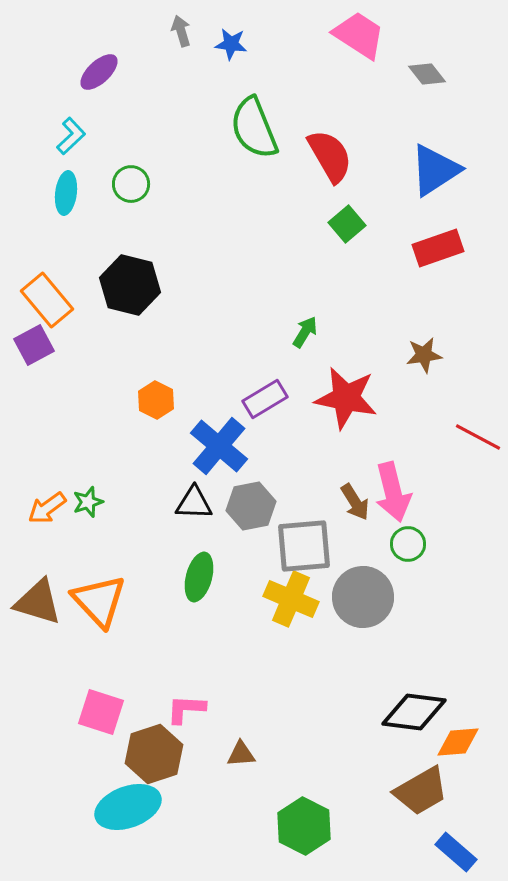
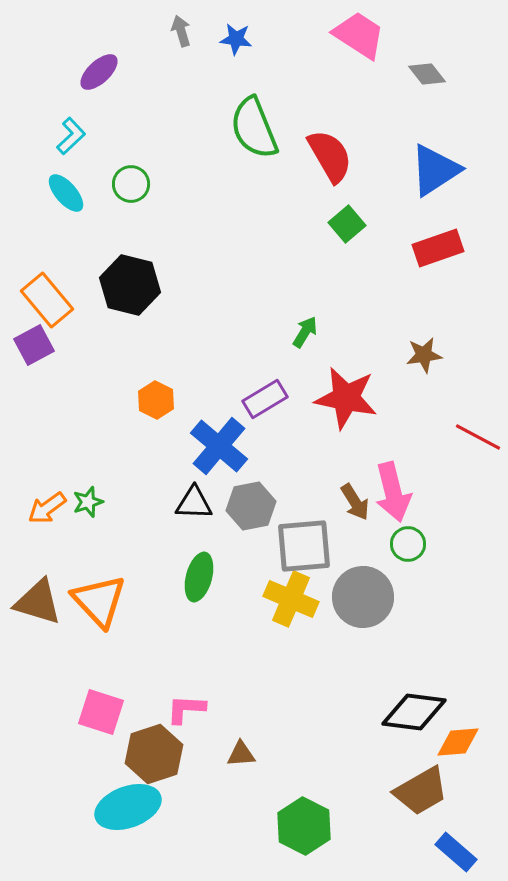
blue star at (231, 44): moved 5 px right, 5 px up
cyan ellipse at (66, 193): rotated 48 degrees counterclockwise
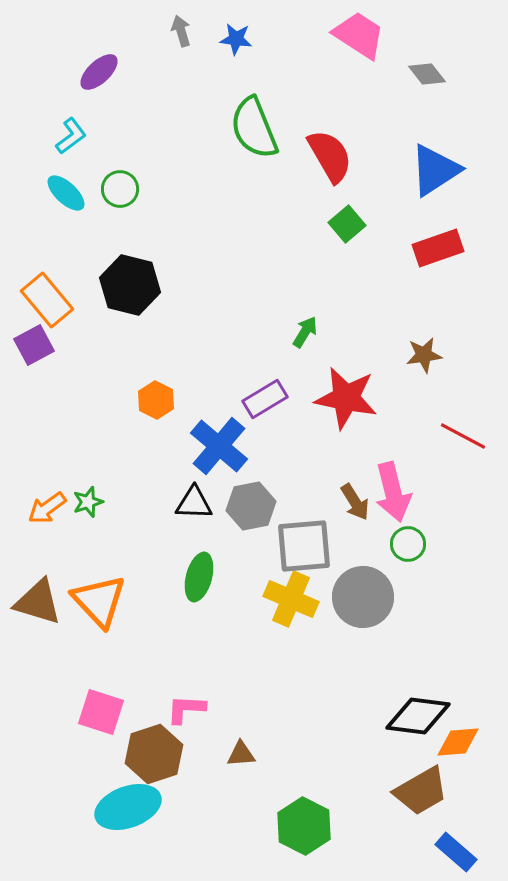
cyan L-shape at (71, 136): rotated 6 degrees clockwise
green circle at (131, 184): moved 11 px left, 5 px down
cyan ellipse at (66, 193): rotated 6 degrees counterclockwise
red line at (478, 437): moved 15 px left, 1 px up
black diamond at (414, 712): moved 4 px right, 4 px down
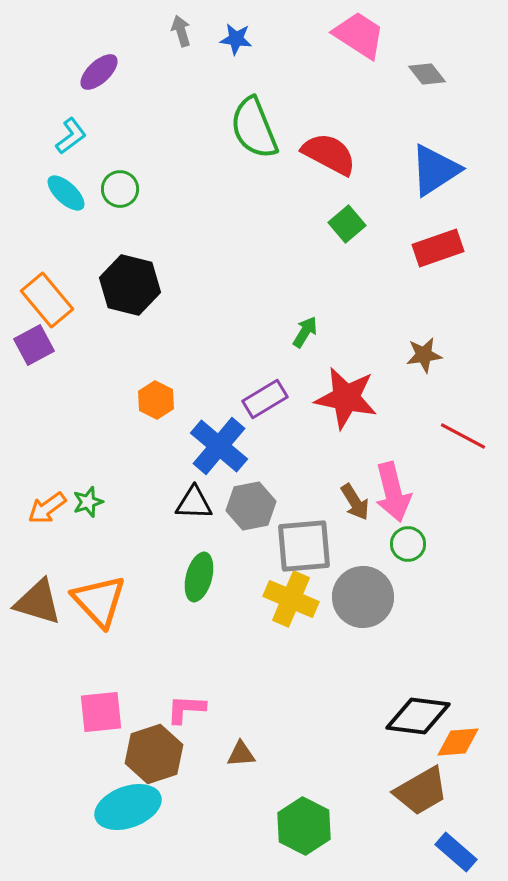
red semicircle at (330, 156): moved 1 px left, 2 px up; rotated 32 degrees counterclockwise
pink square at (101, 712): rotated 24 degrees counterclockwise
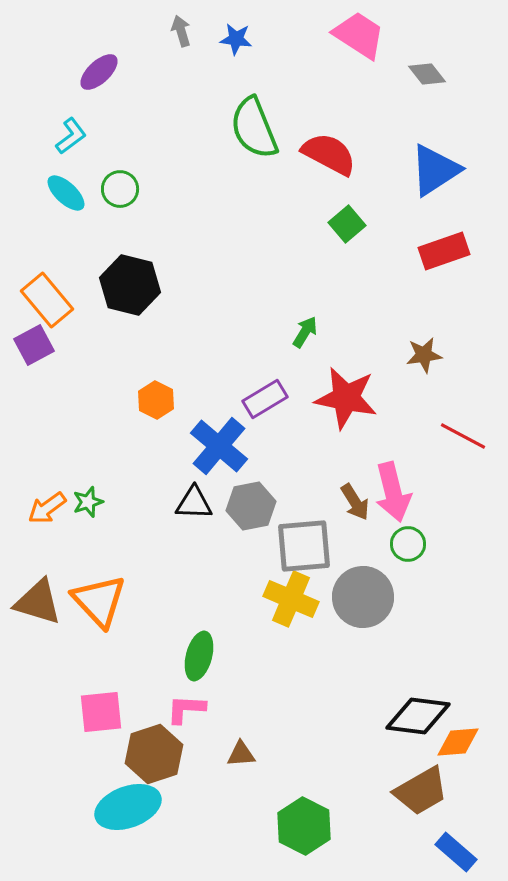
red rectangle at (438, 248): moved 6 px right, 3 px down
green ellipse at (199, 577): moved 79 px down
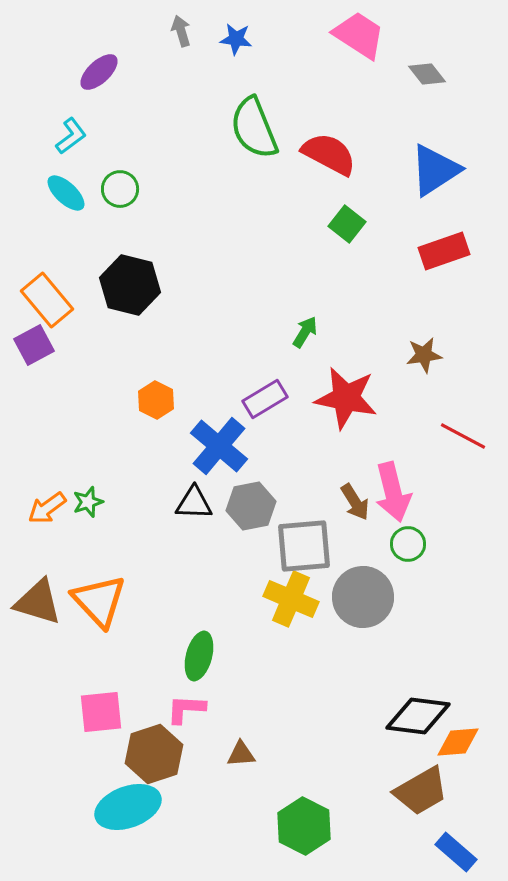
green square at (347, 224): rotated 12 degrees counterclockwise
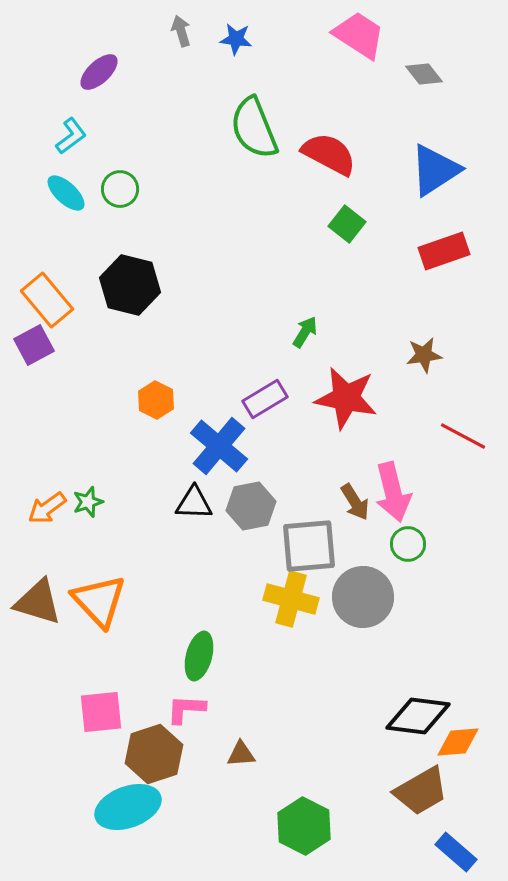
gray diamond at (427, 74): moved 3 px left
gray square at (304, 546): moved 5 px right
yellow cross at (291, 599): rotated 8 degrees counterclockwise
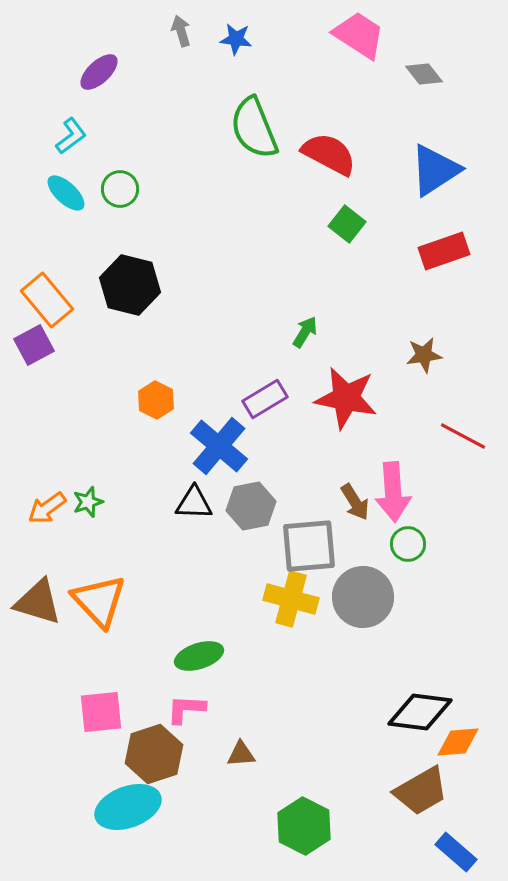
pink arrow at (393, 492): rotated 10 degrees clockwise
green ellipse at (199, 656): rotated 57 degrees clockwise
black diamond at (418, 716): moved 2 px right, 4 px up
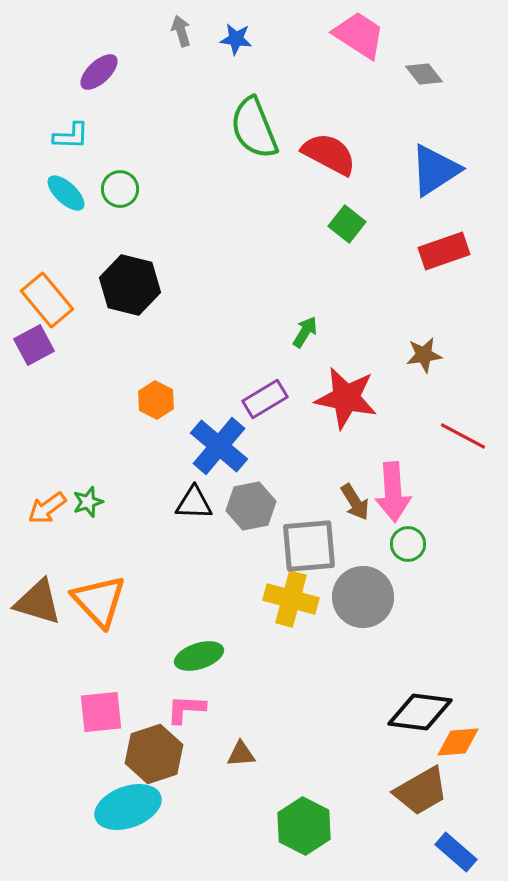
cyan L-shape at (71, 136): rotated 39 degrees clockwise
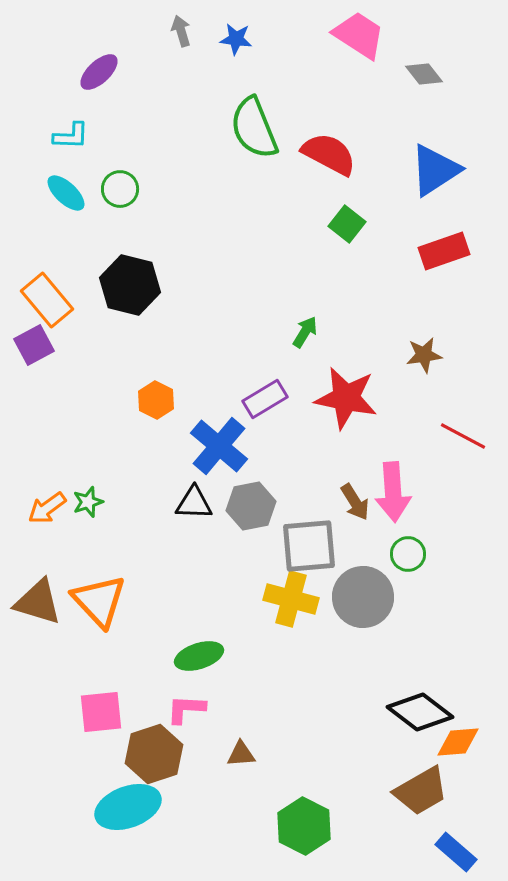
green circle at (408, 544): moved 10 px down
black diamond at (420, 712): rotated 30 degrees clockwise
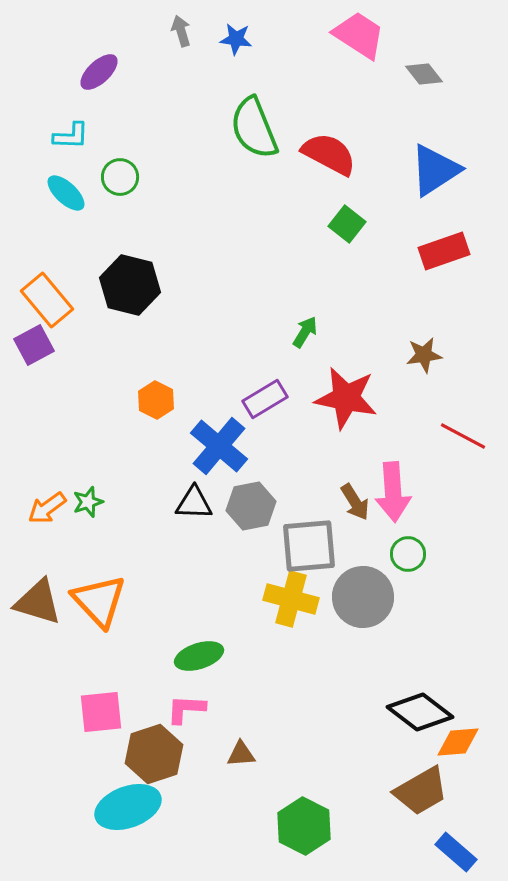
green circle at (120, 189): moved 12 px up
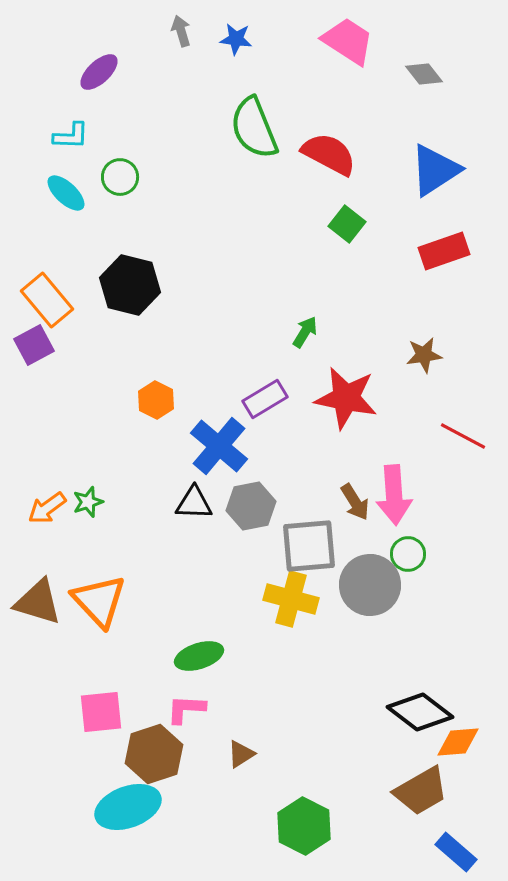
pink trapezoid at (359, 35): moved 11 px left, 6 px down
pink arrow at (393, 492): moved 1 px right, 3 px down
gray circle at (363, 597): moved 7 px right, 12 px up
brown triangle at (241, 754): rotated 28 degrees counterclockwise
